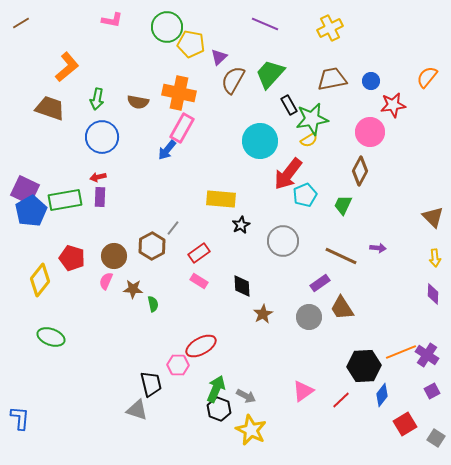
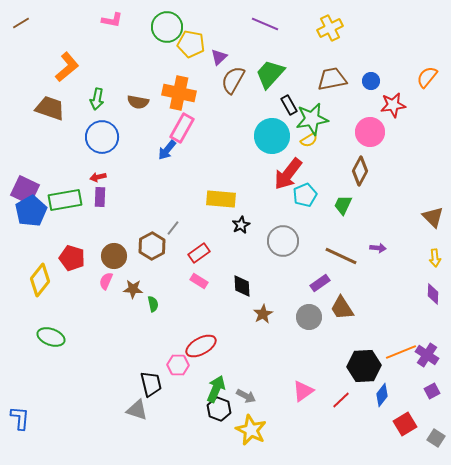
cyan circle at (260, 141): moved 12 px right, 5 px up
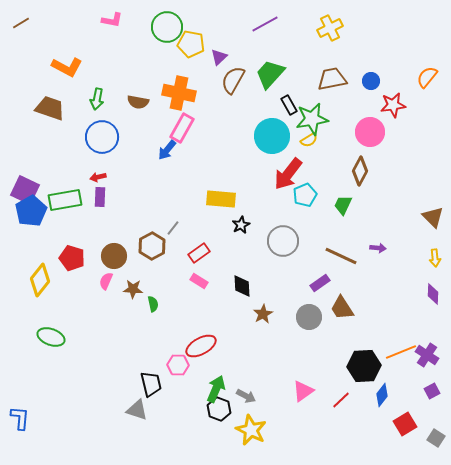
purple line at (265, 24): rotated 52 degrees counterclockwise
orange L-shape at (67, 67): rotated 68 degrees clockwise
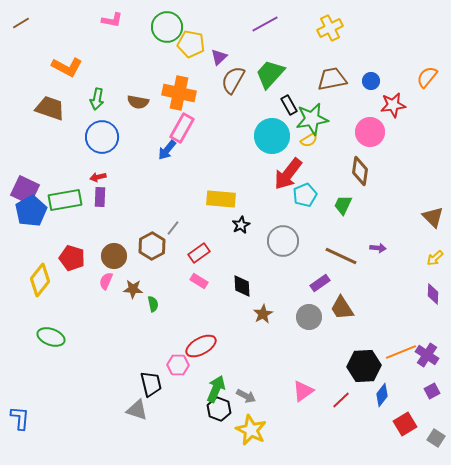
brown diamond at (360, 171): rotated 20 degrees counterclockwise
yellow arrow at (435, 258): rotated 54 degrees clockwise
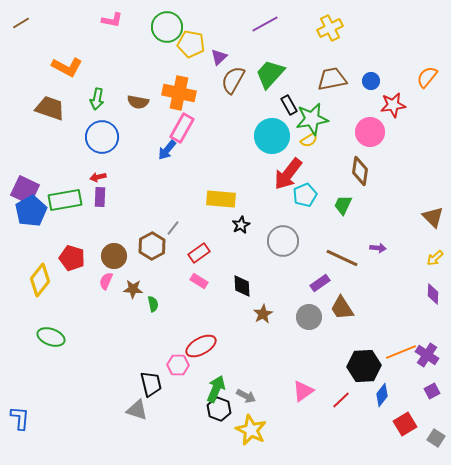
brown line at (341, 256): moved 1 px right, 2 px down
